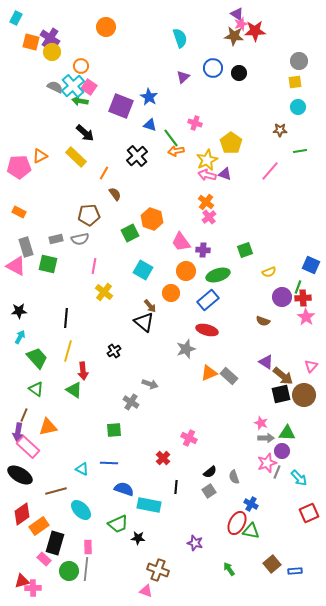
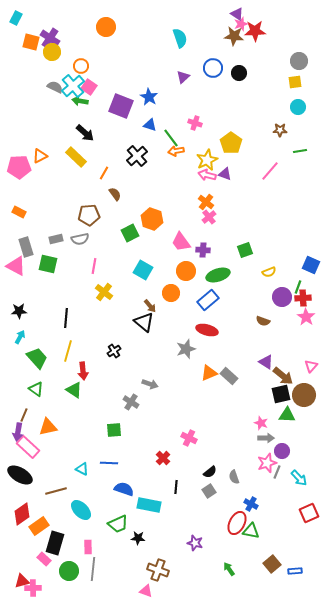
green triangle at (287, 433): moved 18 px up
gray line at (86, 569): moved 7 px right
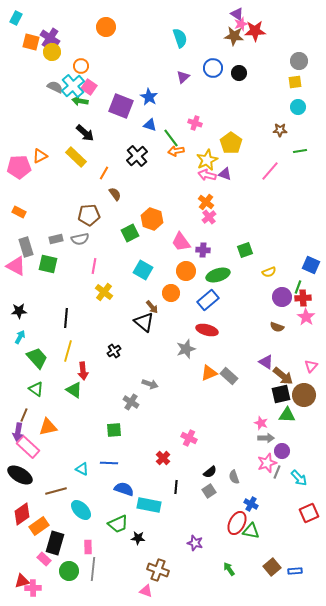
brown arrow at (150, 306): moved 2 px right, 1 px down
brown semicircle at (263, 321): moved 14 px right, 6 px down
brown square at (272, 564): moved 3 px down
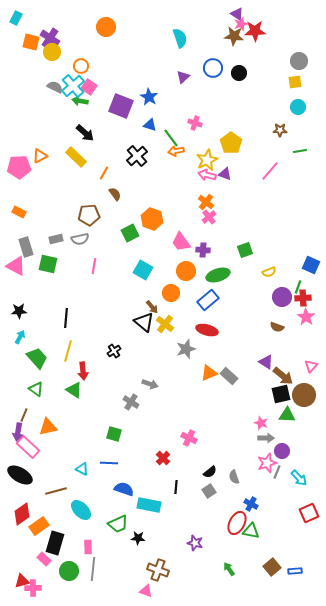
yellow cross at (104, 292): moved 61 px right, 32 px down
green square at (114, 430): moved 4 px down; rotated 21 degrees clockwise
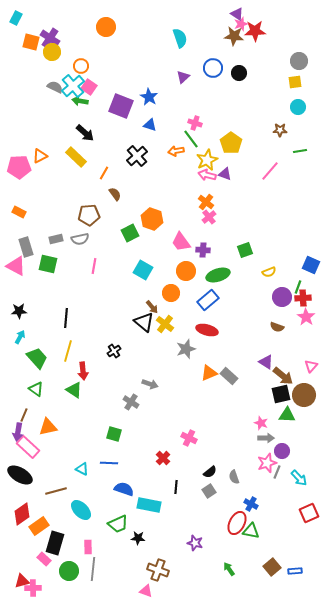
green line at (171, 138): moved 20 px right, 1 px down
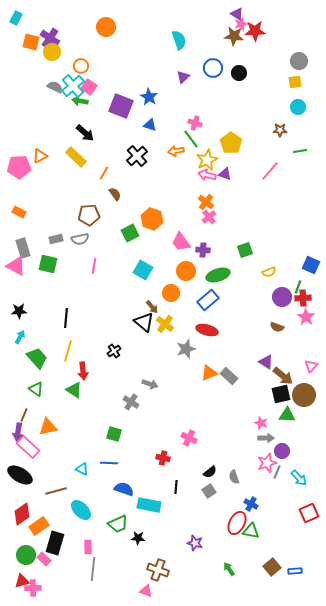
cyan semicircle at (180, 38): moved 1 px left, 2 px down
gray rectangle at (26, 247): moved 3 px left, 1 px down
red cross at (163, 458): rotated 32 degrees counterclockwise
green circle at (69, 571): moved 43 px left, 16 px up
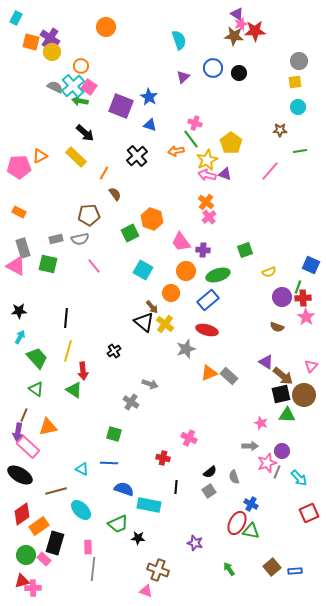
pink line at (94, 266): rotated 49 degrees counterclockwise
gray arrow at (266, 438): moved 16 px left, 8 px down
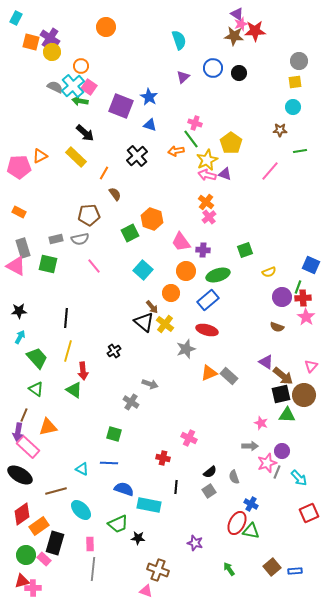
cyan circle at (298, 107): moved 5 px left
cyan square at (143, 270): rotated 12 degrees clockwise
pink rectangle at (88, 547): moved 2 px right, 3 px up
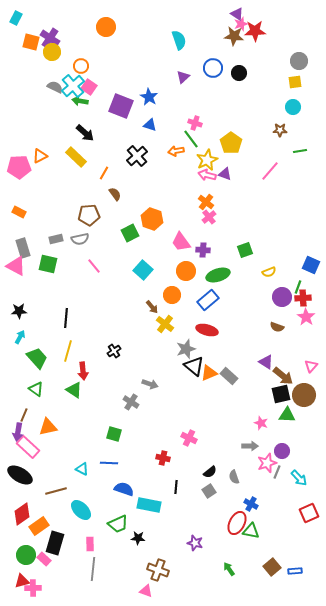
orange circle at (171, 293): moved 1 px right, 2 px down
black triangle at (144, 322): moved 50 px right, 44 px down
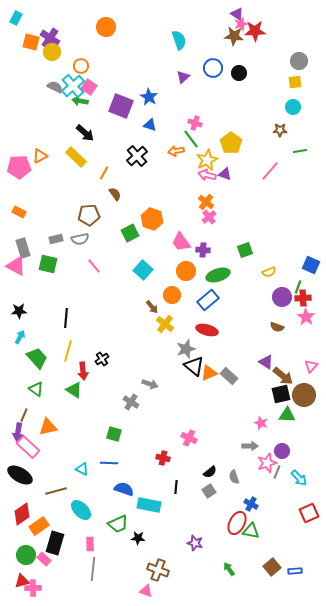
black cross at (114, 351): moved 12 px left, 8 px down
